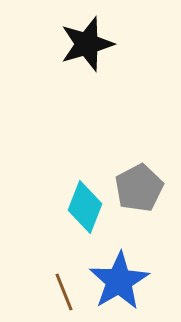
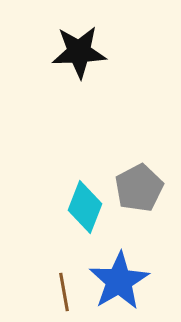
black star: moved 8 px left, 8 px down; rotated 14 degrees clockwise
brown line: rotated 12 degrees clockwise
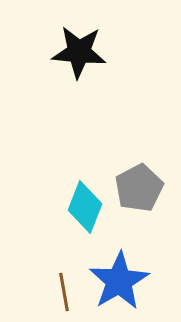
black star: rotated 8 degrees clockwise
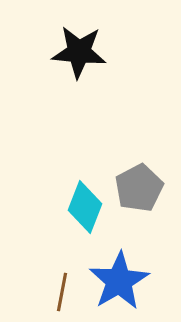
brown line: moved 2 px left; rotated 21 degrees clockwise
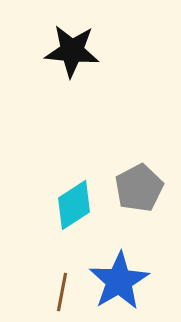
black star: moved 7 px left, 1 px up
cyan diamond: moved 11 px left, 2 px up; rotated 36 degrees clockwise
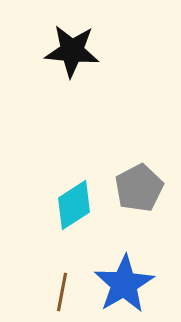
blue star: moved 5 px right, 3 px down
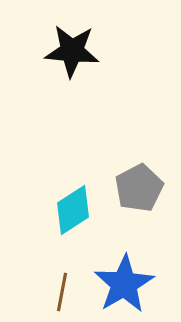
cyan diamond: moved 1 px left, 5 px down
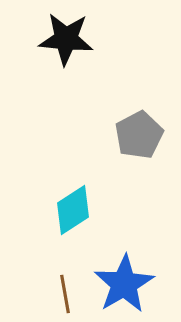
black star: moved 6 px left, 12 px up
gray pentagon: moved 53 px up
brown line: moved 3 px right, 2 px down; rotated 21 degrees counterclockwise
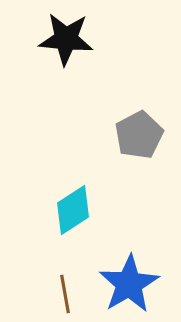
blue star: moved 5 px right
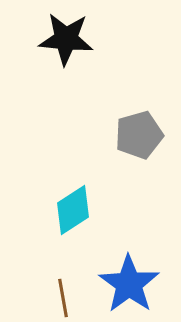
gray pentagon: rotated 12 degrees clockwise
blue star: rotated 6 degrees counterclockwise
brown line: moved 2 px left, 4 px down
